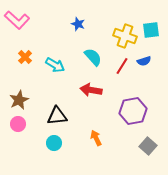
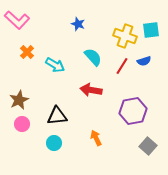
orange cross: moved 2 px right, 5 px up
pink circle: moved 4 px right
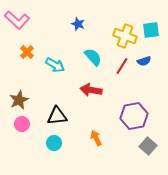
purple hexagon: moved 1 px right, 5 px down
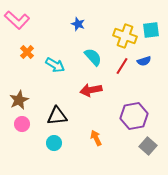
red arrow: rotated 20 degrees counterclockwise
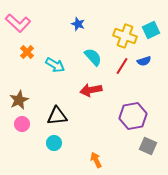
pink L-shape: moved 1 px right, 3 px down
cyan square: rotated 18 degrees counterclockwise
purple hexagon: moved 1 px left
orange arrow: moved 22 px down
gray square: rotated 18 degrees counterclockwise
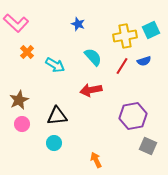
pink L-shape: moved 2 px left
yellow cross: rotated 30 degrees counterclockwise
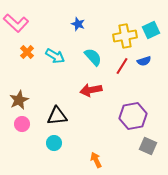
cyan arrow: moved 9 px up
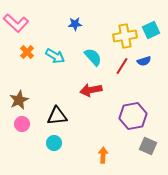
blue star: moved 3 px left; rotated 24 degrees counterclockwise
orange arrow: moved 7 px right, 5 px up; rotated 28 degrees clockwise
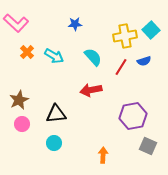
cyan square: rotated 18 degrees counterclockwise
cyan arrow: moved 1 px left
red line: moved 1 px left, 1 px down
black triangle: moved 1 px left, 2 px up
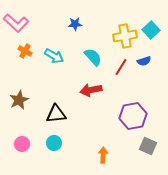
orange cross: moved 2 px left, 1 px up; rotated 16 degrees counterclockwise
pink circle: moved 20 px down
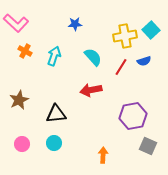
cyan arrow: rotated 102 degrees counterclockwise
